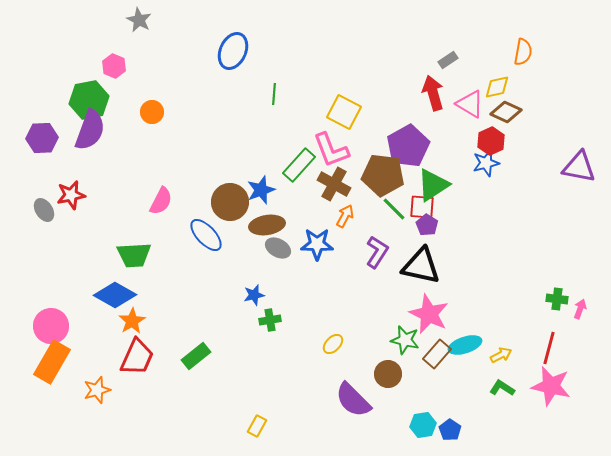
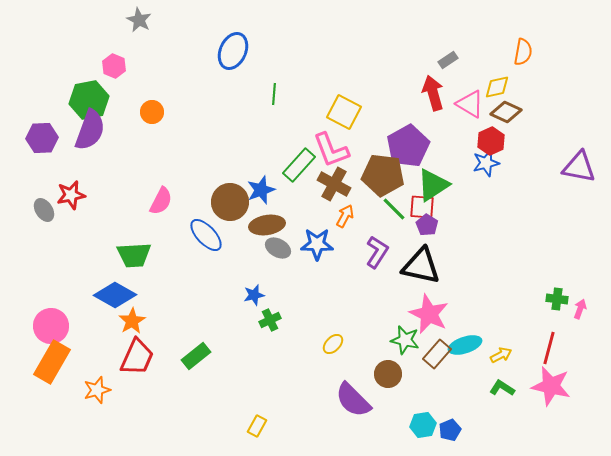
green cross at (270, 320): rotated 15 degrees counterclockwise
blue pentagon at (450, 430): rotated 15 degrees clockwise
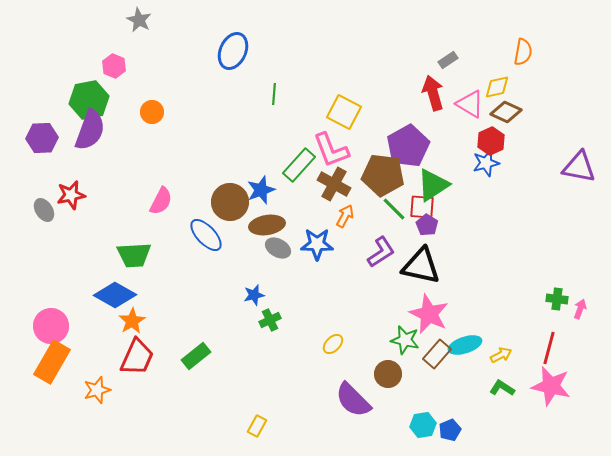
purple L-shape at (377, 252): moved 4 px right; rotated 24 degrees clockwise
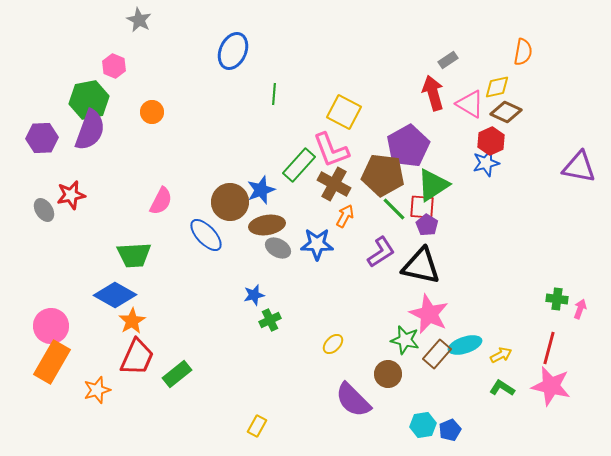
green rectangle at (196, 356): moved 19 px left, 18 px down
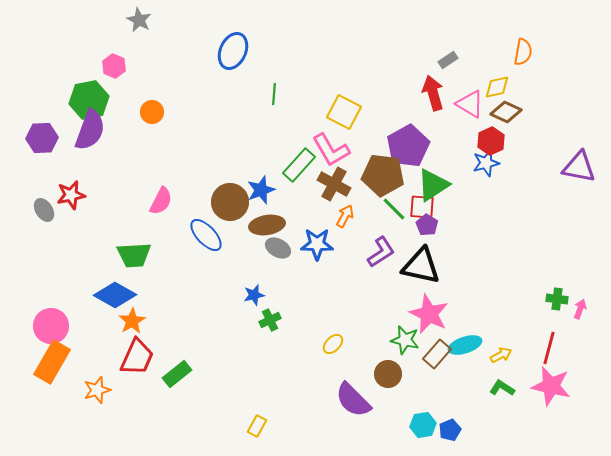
pink L-shape at (331, 150): rotated 9 degrees counterclockwise
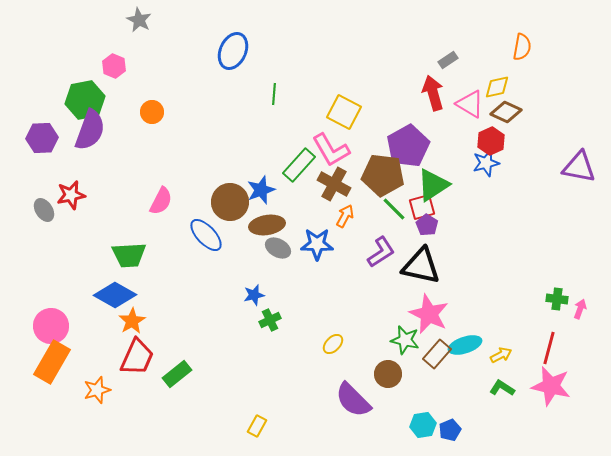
orange semicircle at (523, 52): moved 1 px left, 5 px up
green hexagon at (89, 100): moved 4 px left
red square at (422, 207): rotated 20 degrees counterclockwise
green trapezoid at (134, 255): moved 5 px left
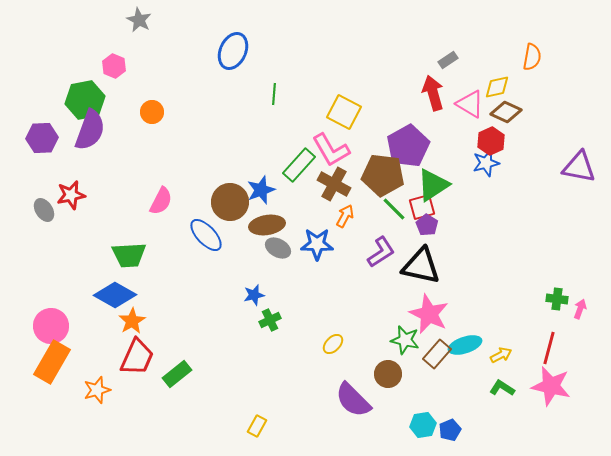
orange semicircle at (522, 47): moved 10 px right, 10 px down
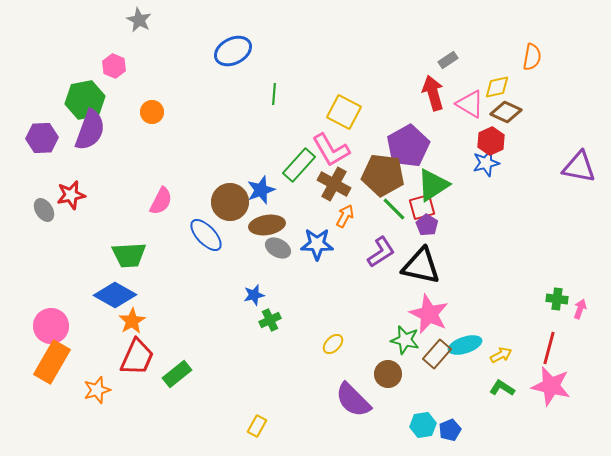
blue ellipse at (233, 51): rotated 39 degrees clockwise
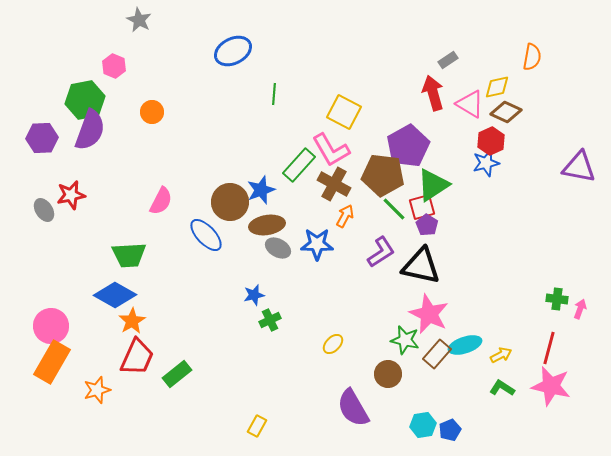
purple semicircle at (353, 400): moved 8 px down; rotated 15 degrees clockwise
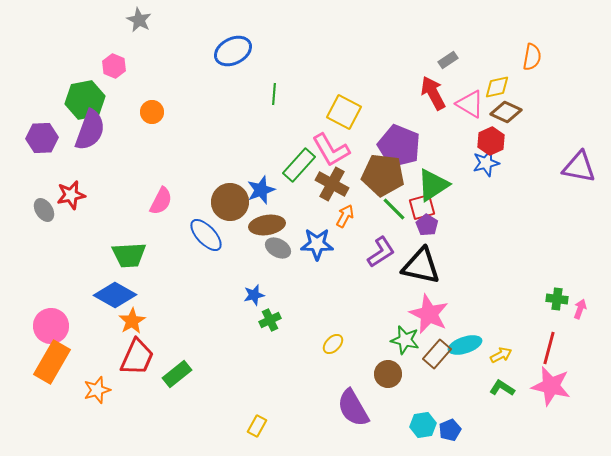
red arrow at (433, 93): rotated 12 degrees counterclockwise
purple pentagon at (408, 146): moved 9 px left; rotated 21 degrees counterclockwise
brown cross at (334, 184): moved 2 px left
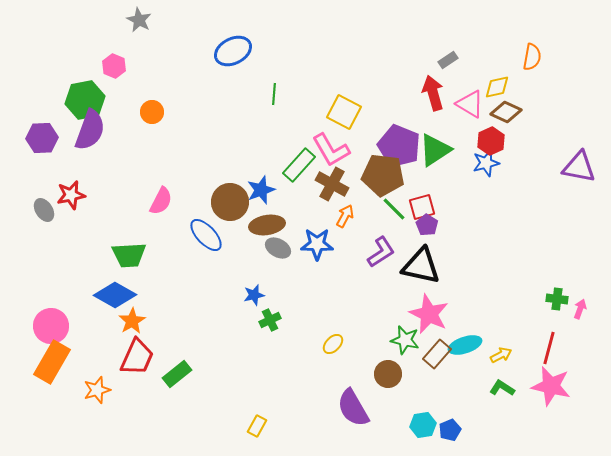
red arrow at (433, 93): rotated 12 degrees clockwise
green triangle at (433, 185): moved 2 px right, 35 px up
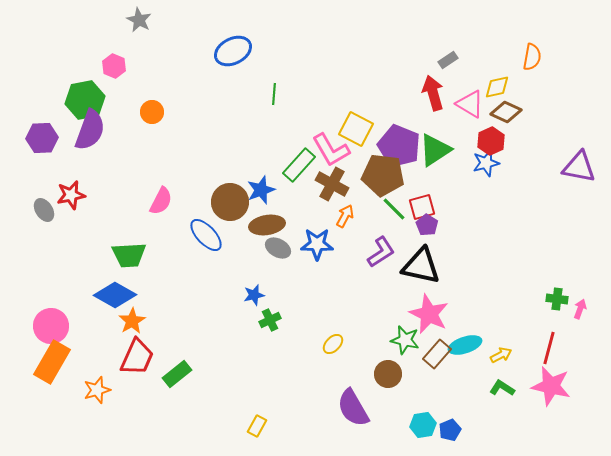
yellow square at (344, 112): moved 12 px right, 17 px down
